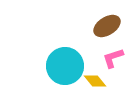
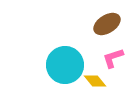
brown ellipse: moved 2 px up
cyan circle: moved 1 px up
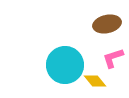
brown ellipse: rotated 20 degrees clockwise
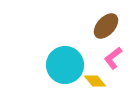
brown ellipse: moved 1 px left, 2 px down; rotated 36 degrees counterclockwise
pink L-shape: rotated 20 degrees counterclockwise
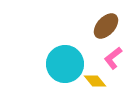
cyan circle: moved 1 px up
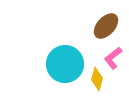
yellow diamond: moved 2 px right, 2 px up; rotated 55 degrees clockwise
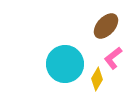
yellow diamond: rotated 15 degrees clockwise
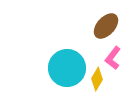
pink L-shape: rotated 15 degrees counterclockwise
cyan circle: moved 2 px right, 4 px down
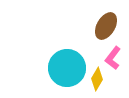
brown ellipse: rotated 12 degrees counterclockwise
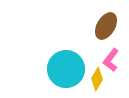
pink L-shape: moved 2 px left, 2 px down
cyan circle: moved 1 px left, 1 px down
